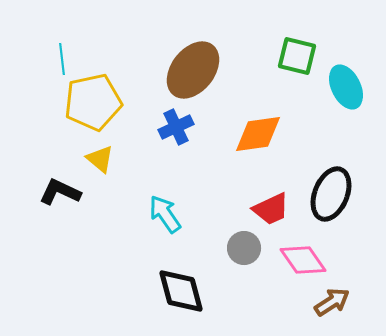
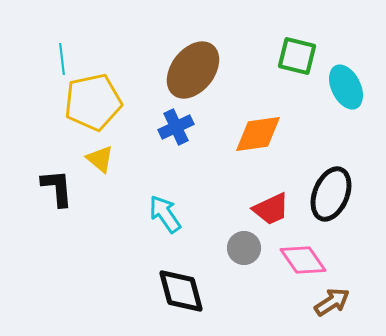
black L-shape: moved 3 px left, 4 px up; rotated 60 degrees clockwise
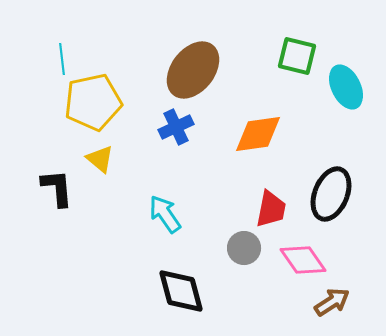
red trapezoid: rotated 54 degrees counterclockwise
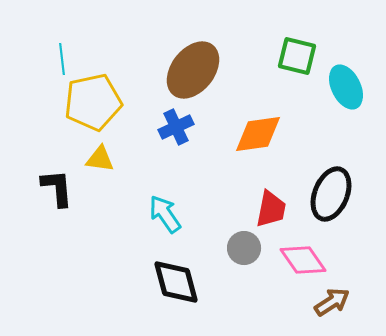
yellow triangle: rotated 32 degrees counterclockwise
black diamond: moved 5 px left, 9 px up
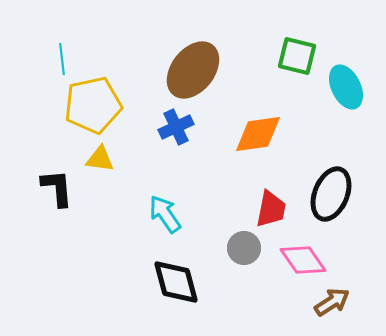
yellow pentagon: moved 3 px down
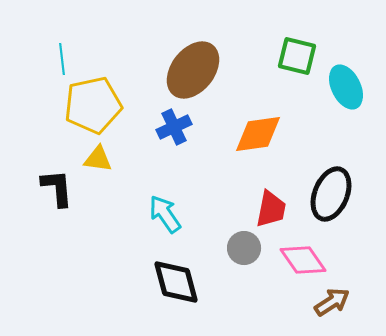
blue cross: moved 2 px left
yellow triangle: moved 2 px left
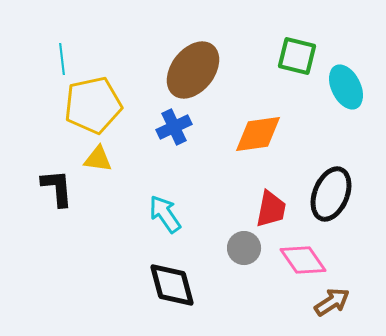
black diamond: moved 4 px left, 3 px down
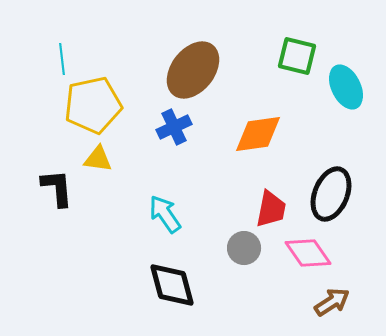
pink diamond: moved 5 px right, 7 px up
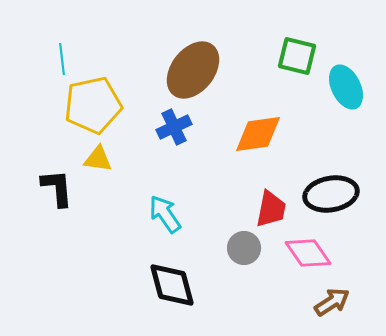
black ellipse: rotated 58 degrees clockwise
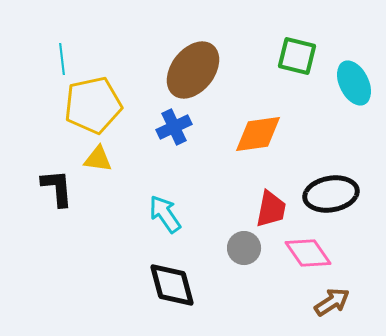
cyan ellipse: moved 8 px right, 4 px up
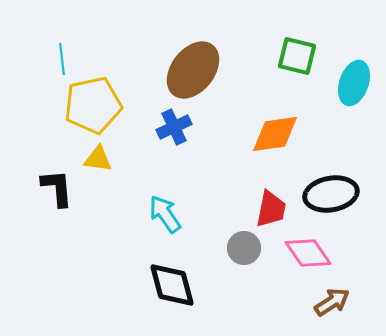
cyan ellipse: rotated 45 degrees clockwise
orange diamond: moved 17 px right
